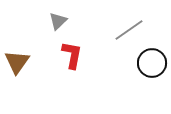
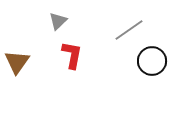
black circle: moved 2 px up
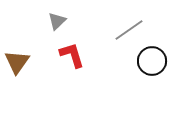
gray triangle: moved 1 px left
red L-shape: rotated 28 degrees counterclockwise
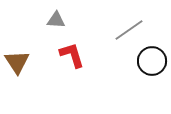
gray triangle: moved 1 px left, 1 px up; rotated 48 degrees clockwise
brown triangle: rotated 8 degrees counterclockwise
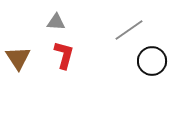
gray triangle: moved 2 px down
red L-shape: moved 8 px left; rotated 32 degrees clockwise
brown triangle: moved 1 px right, 4 px up
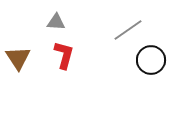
gray line: moved 1 px left
black circle: moved 1 px left, 1 px up
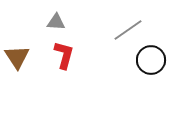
brown triangle: moved 1 px left, 1 px up
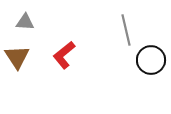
gray triangle: moved 31 px left
gray line: moved 2 px left; rotated 68 degrees counterclockwise
red L-shape: rotated 144 degrees counterclockwise
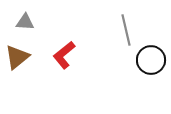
brown triangle: rotated 24 degrees clockwise
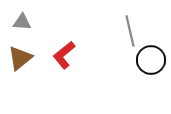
gray triangle: moved 3 px left
gray line: moved 4 px right, 1 px down
brown triangle: moved 3 px right, 1 px down
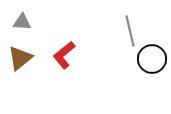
black circle: moved 1 px right, 1 px up
